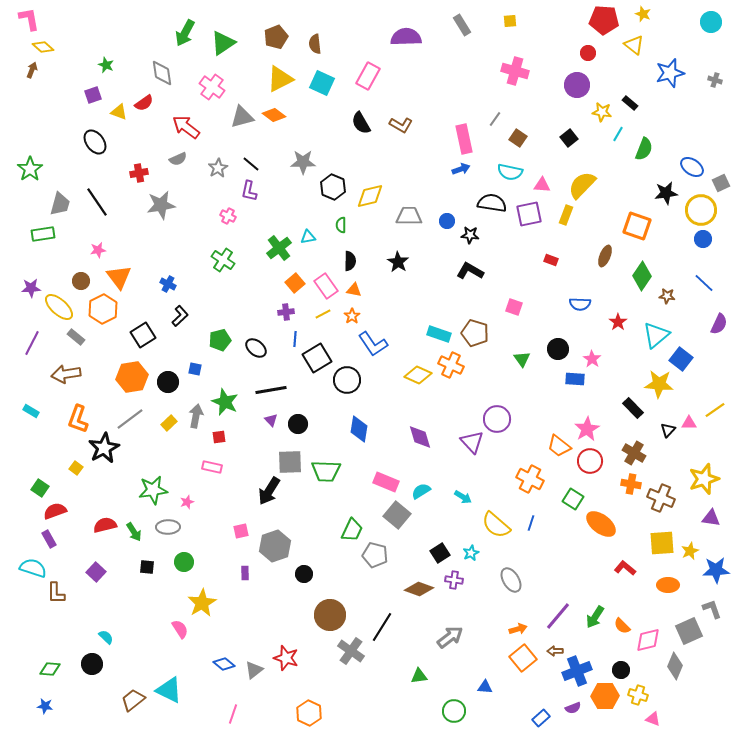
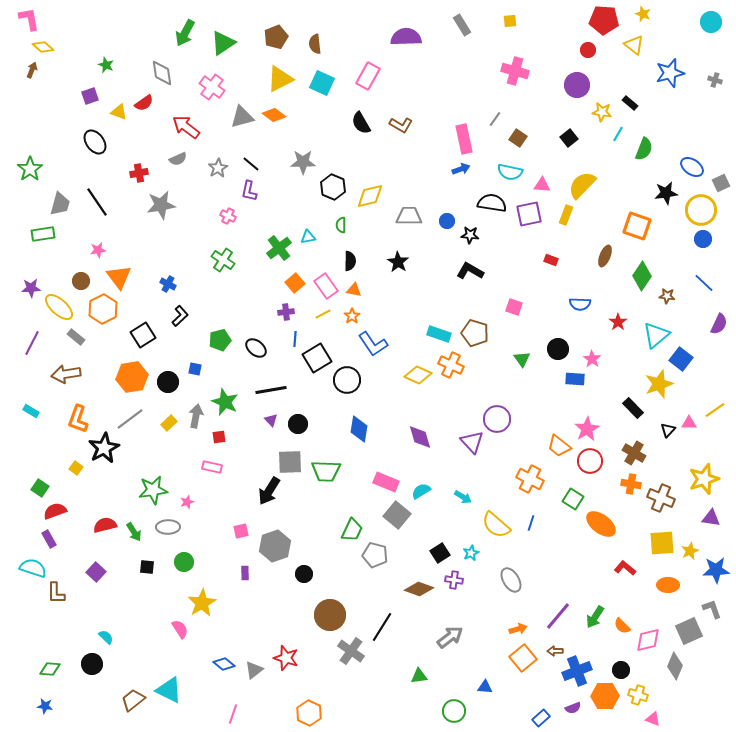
red circle at (588, 53): moved 3 px up
purple square at (93, 95): moved 3 px left, 1 px down
yellow star at (659, 384): rotated 24 degrees counterclockwise
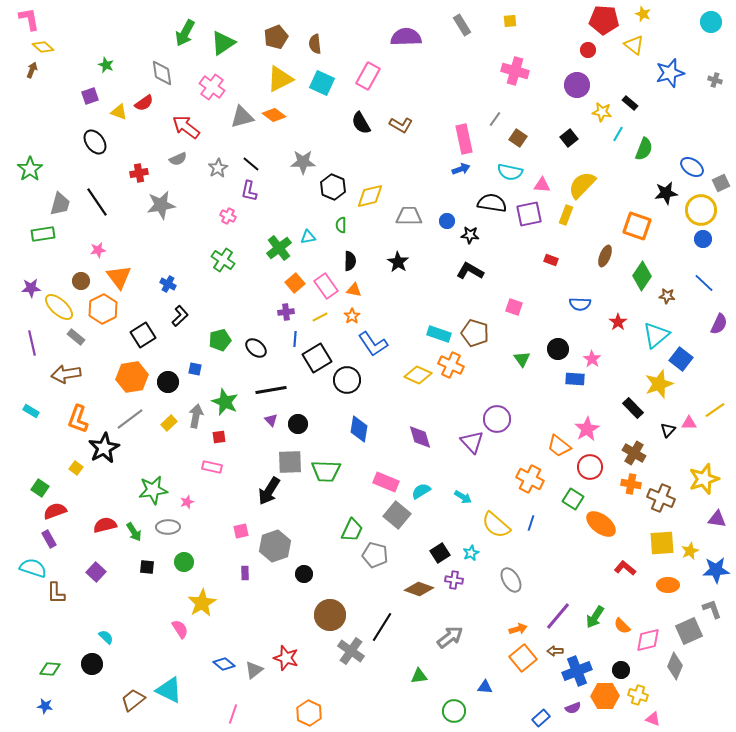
yellow line at (323, 314): moved 3 px left, 3 px down
purple line at (32, 343): rotated 40 degrees counterclockwise
red circle at (590, 461): moved 6 px down
purple triangle at (711, 518): moved 6 px right, 1 px down
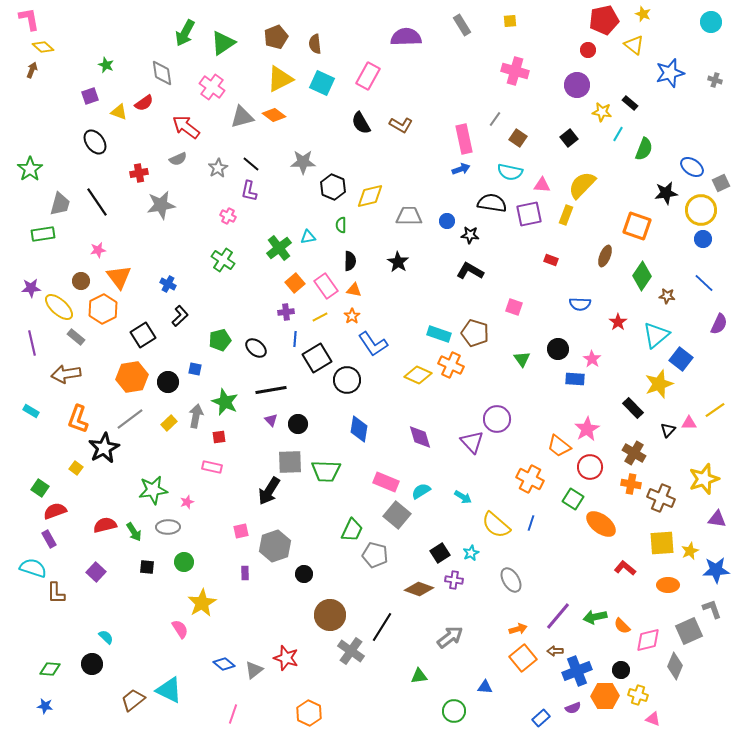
red pentagon at (604, 20): rotated 16 degrees counterclockwise
green arrow at (595, 617): rotated 45 degrees clockwise
